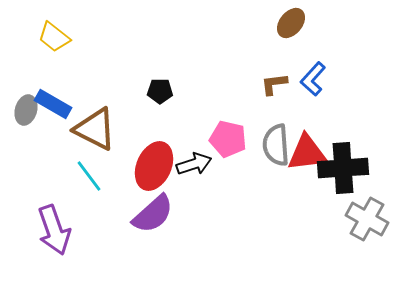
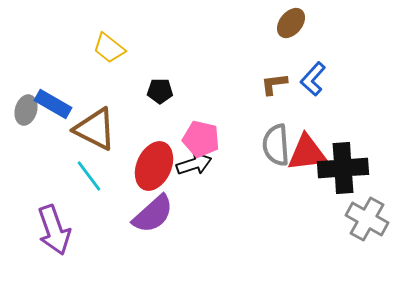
yellow trapezoid: moved 55 px right, 11 px down
pink pentagon: moved 27 px left
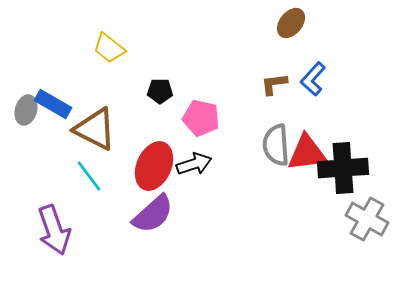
pink pentagon: moved 21 px up
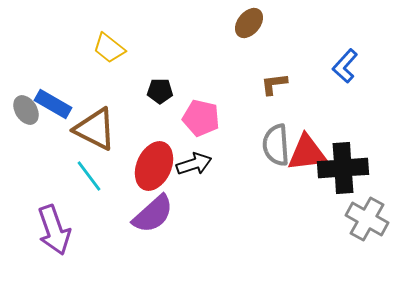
brown ellipse: moved 42 px left
blue L-shape: moved 32 px right, 13 px up
gray ellipse: rotated 48 degrees counterclockwise
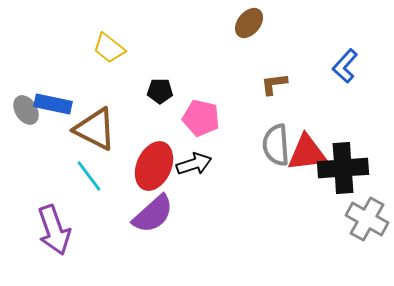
blue rectangle: rotated 18 degrees counterclockwise
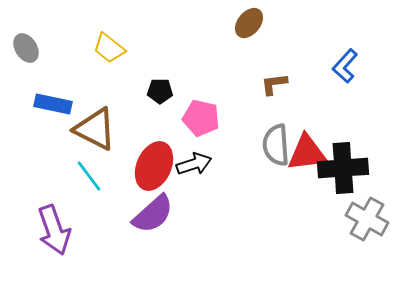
gray ellipse: moved 62 px up
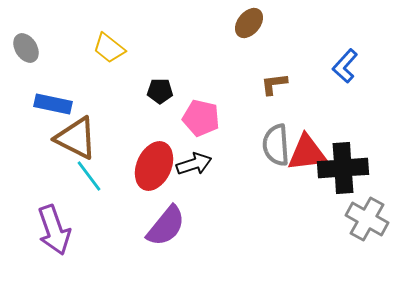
brown triangle: moved 19 px left, 9 px down
purple semicircle: moved 13 px right, 12 px down; rotated 9 degrees counterclockwise
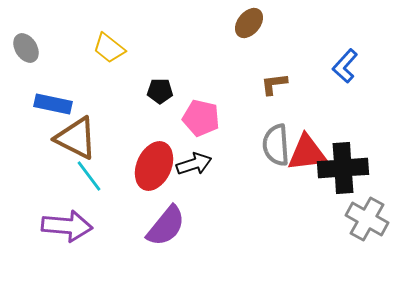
purple arrow: moved 13 px right, 4 px up; rotated 66 degrees counterclockwise
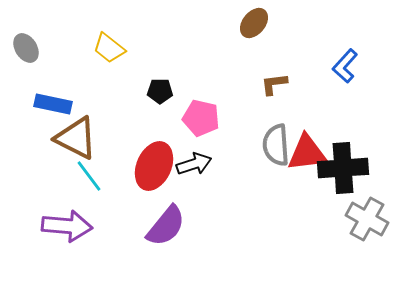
brown ellipse: moved 5 px right
